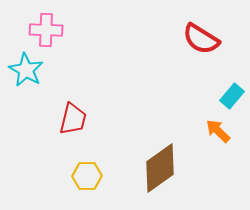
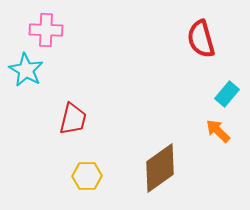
red semicircle: rotated 42 degrees clockwise
cyan rectangle: moved 5 px left, 2 px up
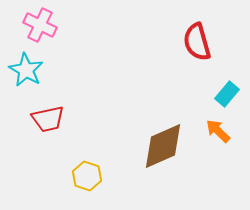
pink cross: moved 6 px left, 5 px up; rotated 24 degrees clockwise
red semicircle: moved 4 px left, 3 px down
red trapezoid: moved 25 px left; rotated 64 degrees clockwise
brown diamond: moved 3 px right, 22 px up; rotated 12 degrees clockwise
yellow hexagon: rotated 20 degrees clockwise
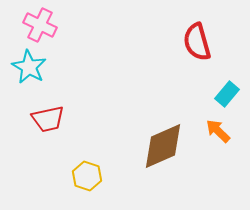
cyan star: moved 3 px right, 3 px up
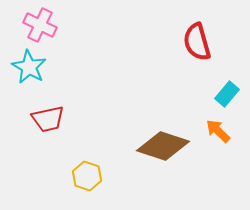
brown diamond: rotated 42 degrees clockwise
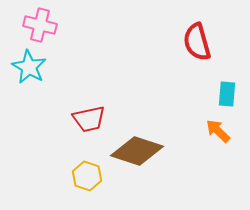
pink cross: rotated 12 degrees counterclockwise
cyan rectangle: rotated 35 degrees counterclockwise
red trapezoid: moved 41 px right
brown diamond: moved 26 px left, 5 px down
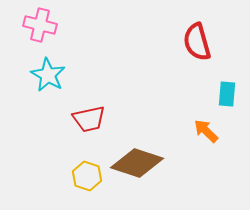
cyan star: moved 19 px right, 8 px down
orange arrow: moved 12 px left
brown diamond: moved 12 px down
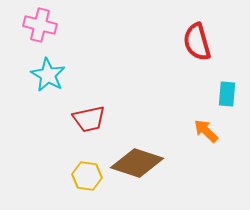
yellow hexagon: rotated 12 degrees counterclockwise
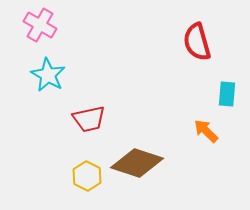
pink cross: rotated 16 degrees clockwise
yellow hexagon: rotated 20 degrees clockwise
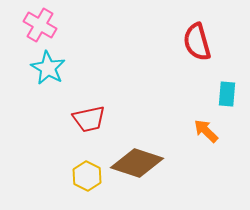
cyan star: moved 7 px up
